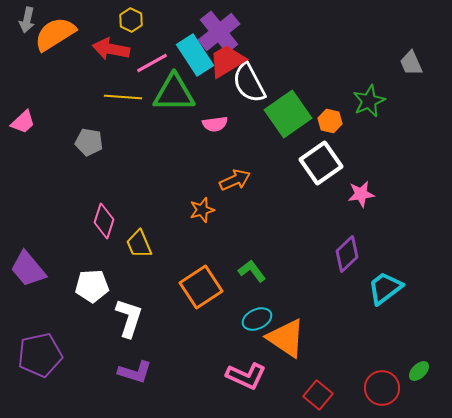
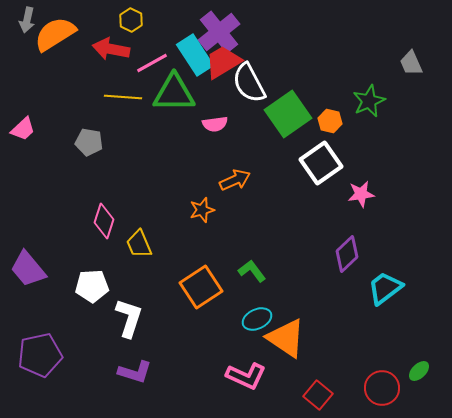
red trapezoid: moved 4 px left, 1 px down
pink trapezoid: moved 7 px down
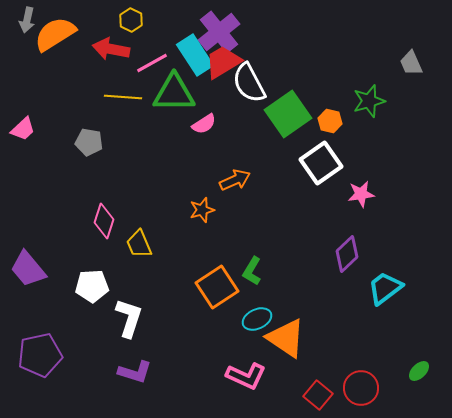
green star: rotated 8 degrees clockwise
pink semicircle: moved 11 px left; rotated 25 degrees counterclockwise
green L-shape: rotated 112 degrees counterclockwise
orange square: moved 16 px right
red circle: moved 21 px left
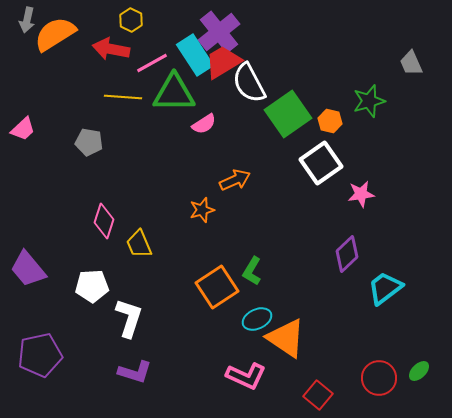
red circle: moved 18 px right, 10 px up
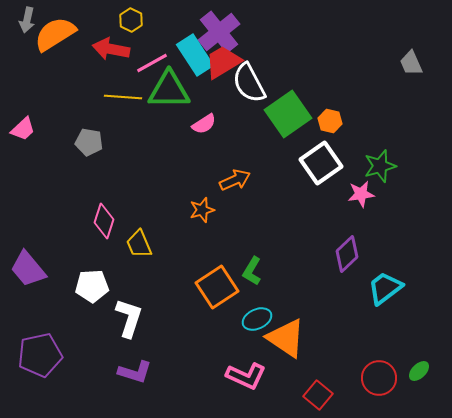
green triangle: moved 5 px left, 3 px up
green star: moved 11 px right, 65 px down
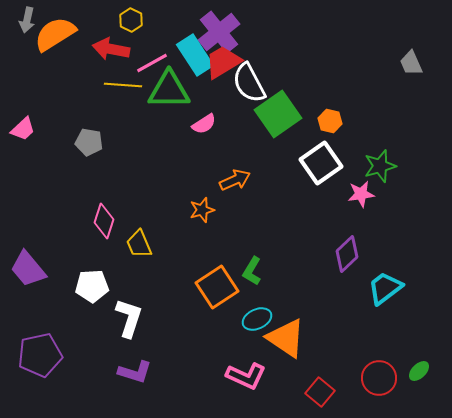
yellow line: moved 12 px up
green square: moved 10 px left
red square: moved 2 px right, 3 px up
